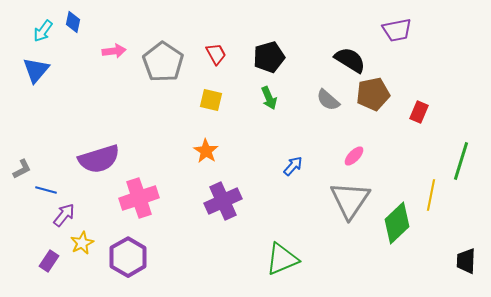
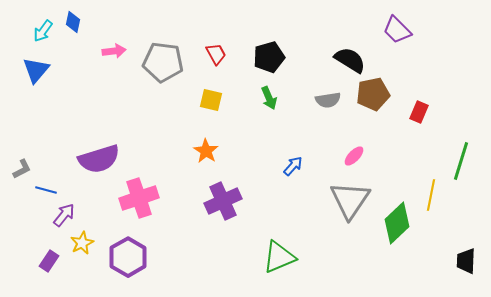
purple trapezoid: rotated 56 degrees clockwise
gray pentagon: rotated 27 degrees counterclockwise
gray semicircle: rotated 50 degrees counterclockwise
green triangle: moved 3 px left, 2 px up
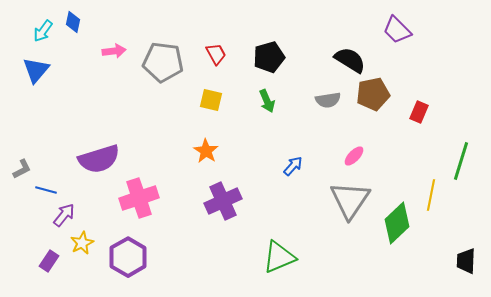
green arrow: moved 2 px left, 3 px down
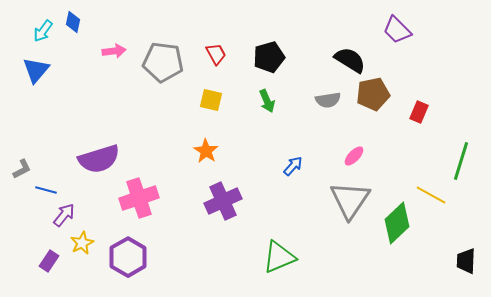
yellow line: rotated 72 degrees counterclockwise
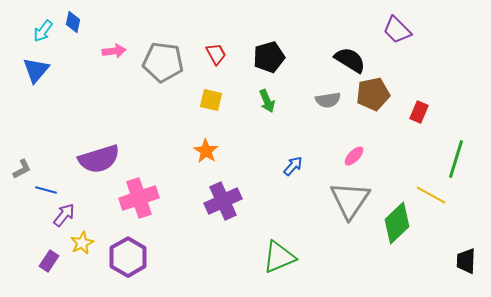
green line: moved 5 px left, 2 px up
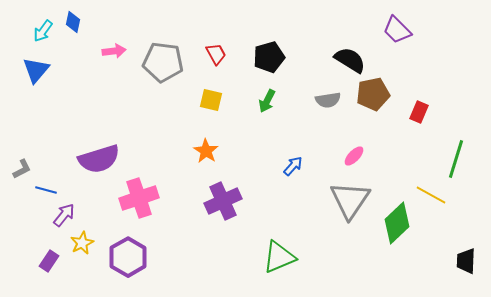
green arrow: rotated 50 degrees clockwise
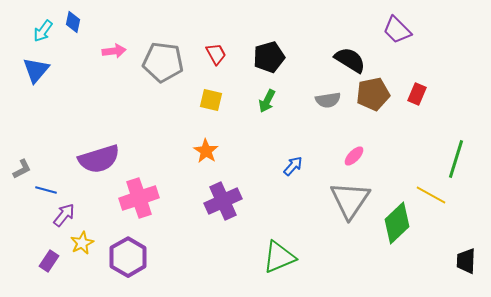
red rectangle: moved 2 px left, 18 px up
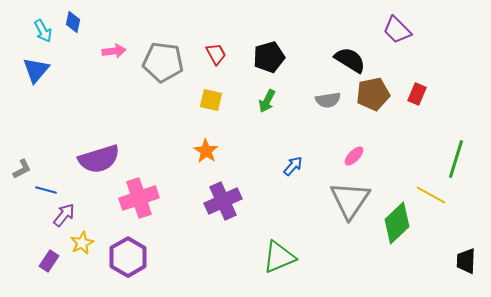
cyan arrow: rotated 65 degrees counterclockwise
